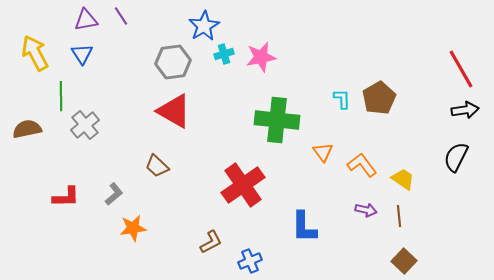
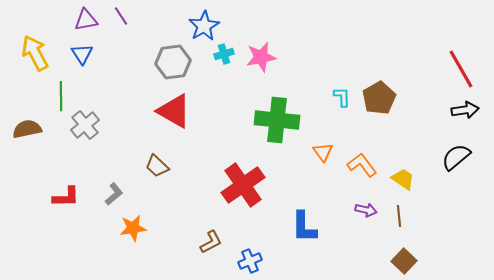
cyan L-shape: moved 2 px up
black semicircle: rotated 24 degrees clockwise
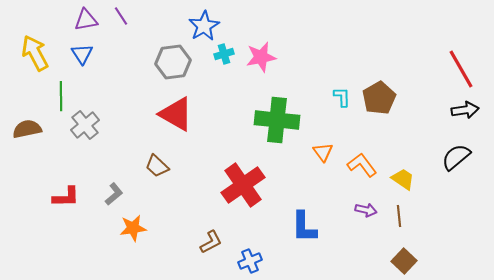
red triangle: moved 2 px right, 3 px down
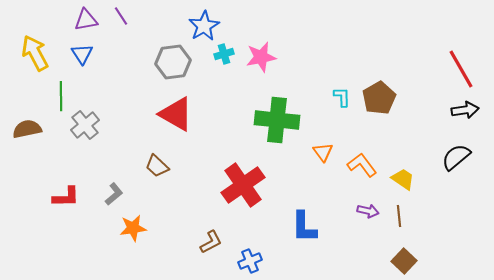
purple arrow: moved 2 px right, 1 px down
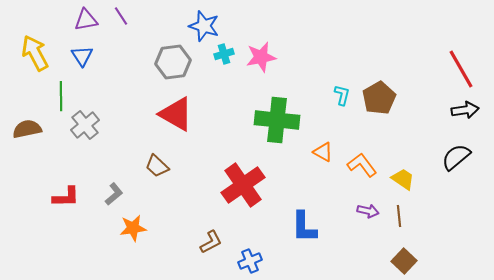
blue star: rotated 24 degrees counterclockwise
blue triangle: moved 2 px down
cyan L-shape: moved 2 px up; rotated 15 degrees clockwise
orange triangle: rotated 25 degrees counterclockwise
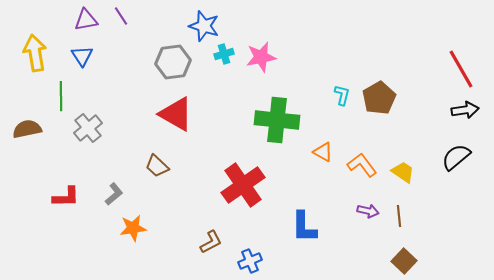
yellow arrow: rotated 18 degrees clockwise
gray cross: moved 3 px right, 3 px down
yellow trapezoid: moved 7 px up
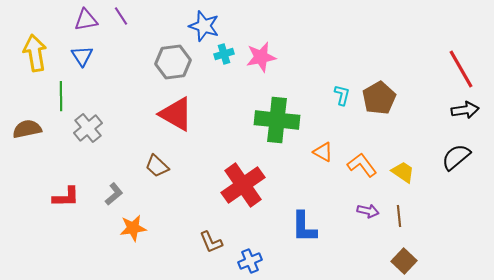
brown L-shape: rotated 95 degrees clockwise
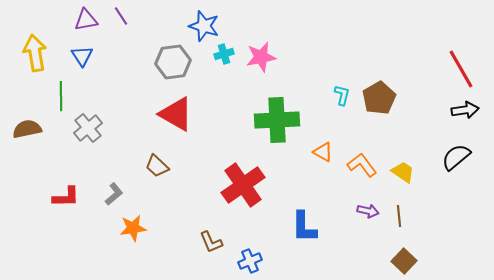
green cross: rotated 9 degrees counterclockwise
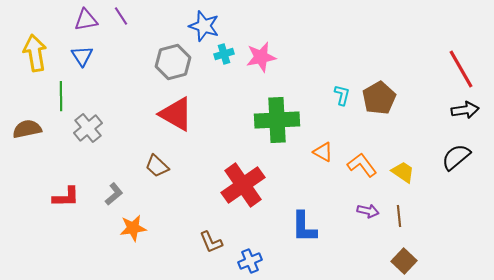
gray hexagon: rotated 8 degrees counterclockwise
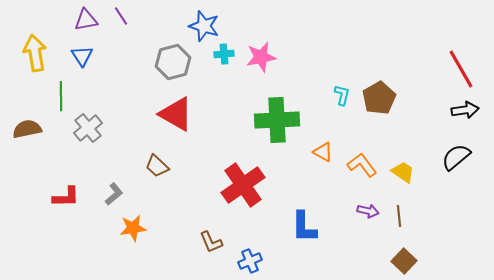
cyan cross: rotated 12 degrees clockwise
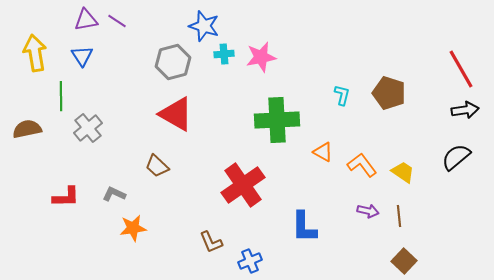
purple line: moved 4 px left, 5 px down; rotated 24 degrees counterclockwise
brown pentagon: moved 10 px right, 5 px up; rotated 24 degrees counterclockwise
gray L-shape: rotated 115 degrees counterclockwise
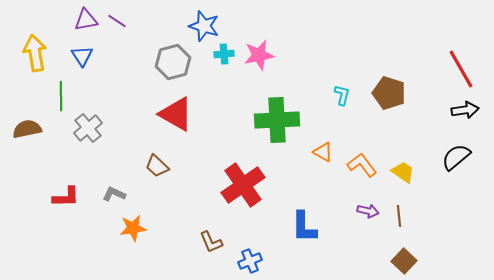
pink star: moved 2 px left, 2 px up
